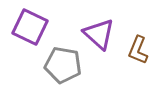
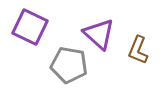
gray pentagon: moved 6 px right
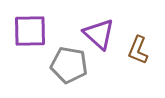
purple square: moved 4 px down; rotated 27 degrees counterclockwise
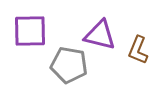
purple triangle: moved 1 px right, 1 px down; rotated 28 degrees counterclockwise
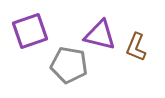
purple square: rotated 18 degrees counterclockwise
brown L-shape: moved 2 px left, 3 px up
